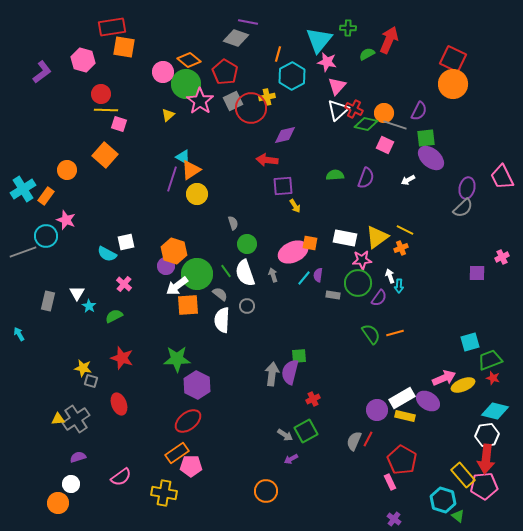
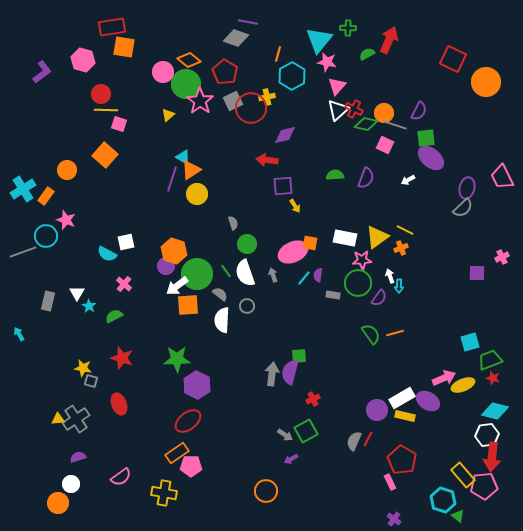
orange circle at (453, 84): moved 33 px right, 2 px up
red arrow at (486, 459): moved 6 px right, 2 px up
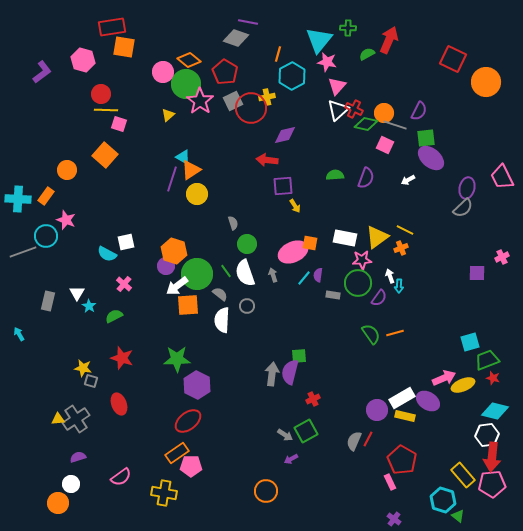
cyan cross at (23, 189): moved 5 px left, 10 px down; rotated 35 degrees clockwise
green trapezoid at (490, 360): moved 3 px left
pink pentagon at (484, 486): moved 8 px right, 2 px up
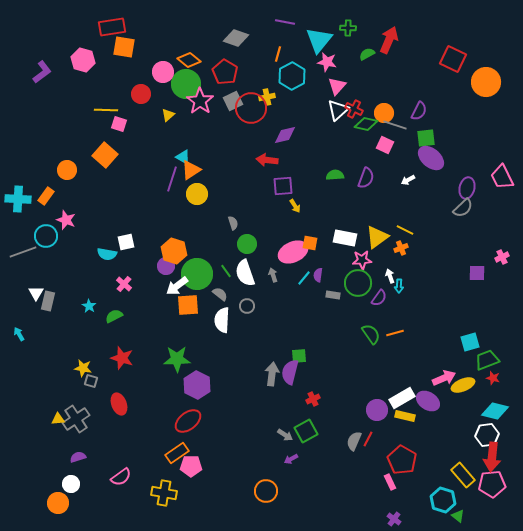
purple line at (248, 22): moved 37 px right
red circle at (101, 94): moved 40 px right
cyan semicircle at (107, 254): rotated 18 degrees counterclockwise
white triangle at (77, 293): moved 41 px left
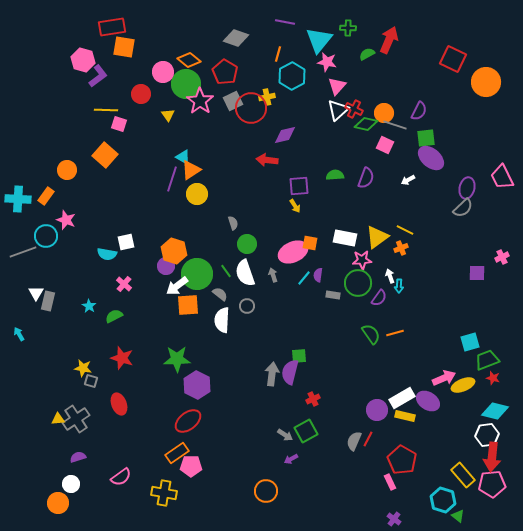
purple L-shape at (42, 72): moved 56 px right, 4 px down
yellow triangle at (168, 115): rotated 24 degrees counterclockwise
purple square at (283, 186): moved 16 px right
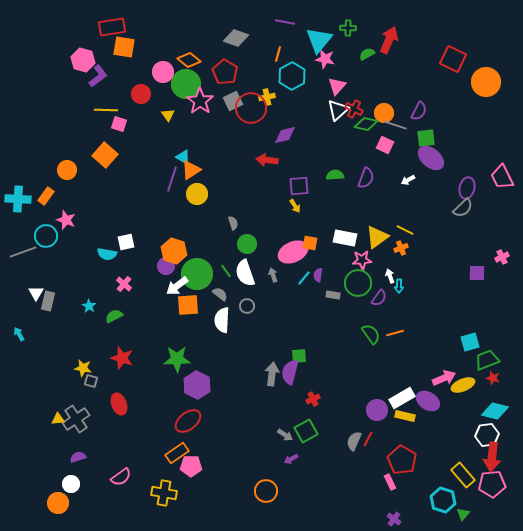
pink star at (327, 62): moved 2 px left, 3 px up
green triangle at (458, 516): moved 5 px right, 2 px up; rotated 32 degrees clockwise
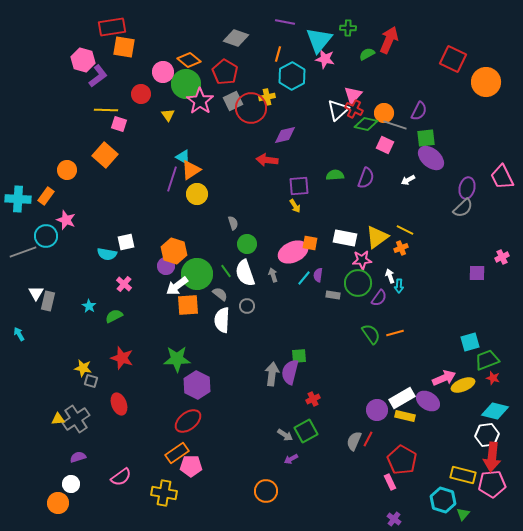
pink triangle at (337, 86): moved 16 px right, 9 px down
yellow rectangle at (463, 475): rotated 35 degrees counterclockwise
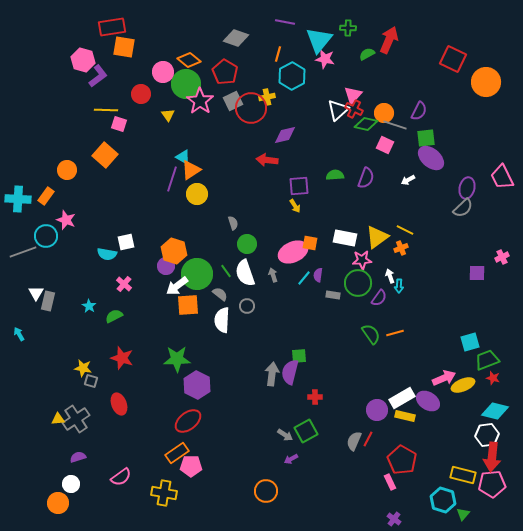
red cross at (313, 399): moved 2 px right, 2 px up; rotated 24 degrees clockwise
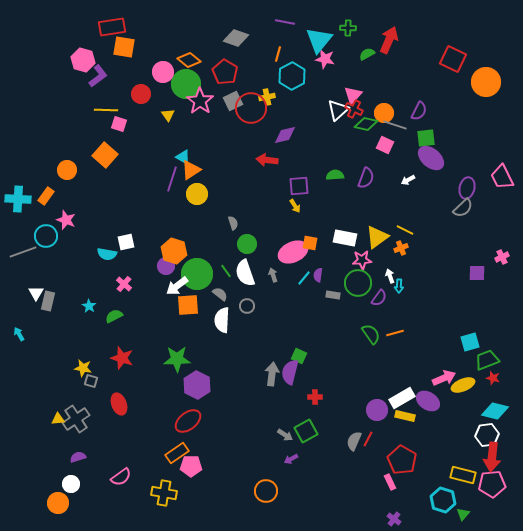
green square at (299, 356): rotated 28 degrees clockwise
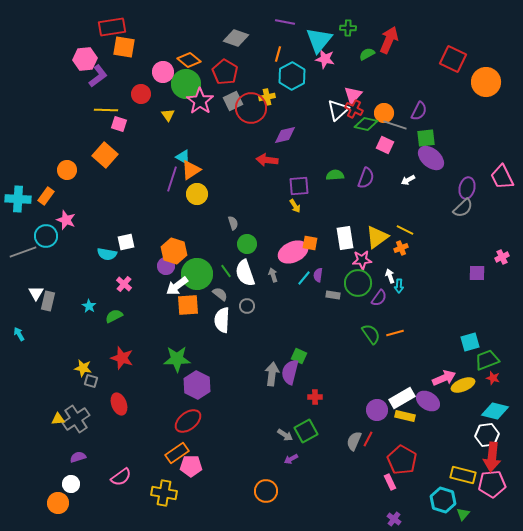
pink hexagon at (83, 60): moved 2 px right, 1 px up; rotated 20 degrees counterclockwise
white rectangle at (345, 238): rotated 70 degrees clockwise
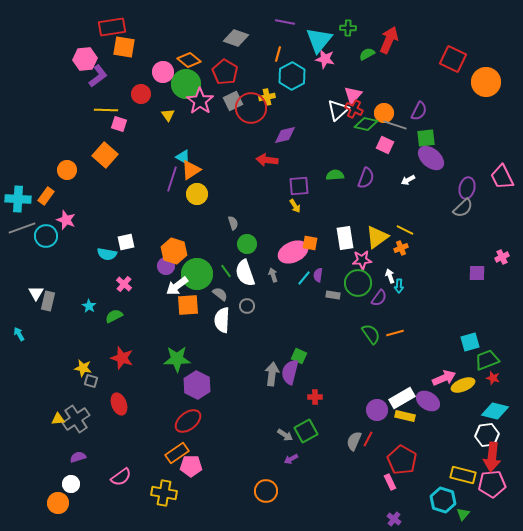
gray line at (23, 252): moved 1 px left, 24 px up
